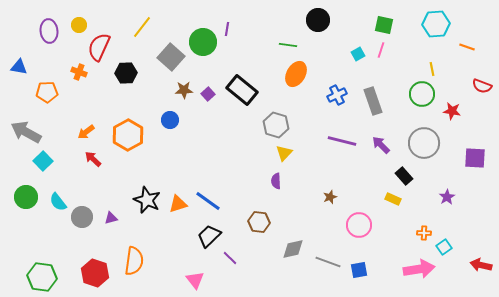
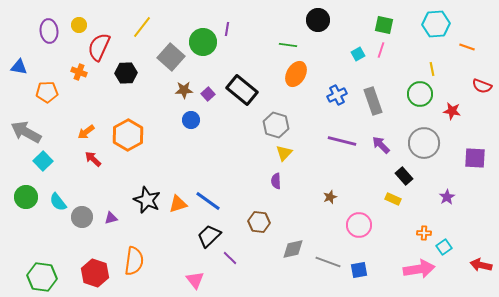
green circle at (422, 94): moved 2 px left
blue circle at (170, 120): moved 21 px right
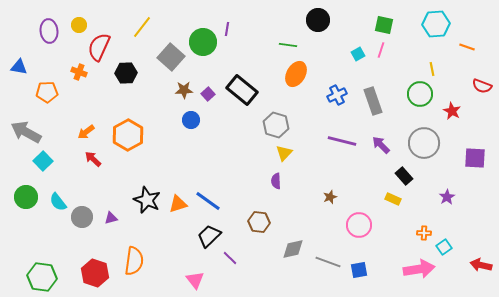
red star at (452, 111): rotated 18 degrees clockwise
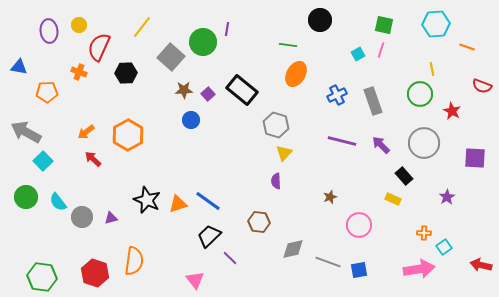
black circle at (318, 20): moved 2 px right
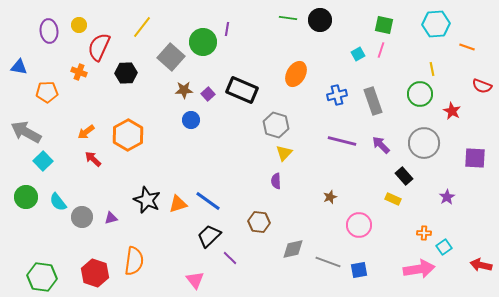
green line at (288, 45): moved 27 px up
black rectangle at (242, 90): rotated 16 degrees counterclockwise
blue cross at (337, 95): rotated 12 degrees clockwise
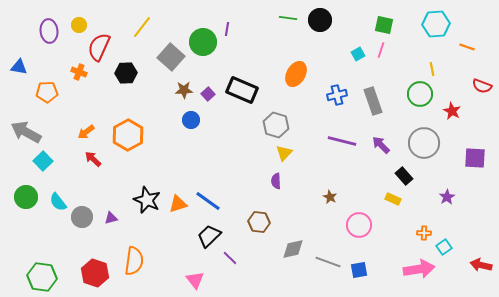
brown star at (330, 197): rotated 24 degrees counterclockwise
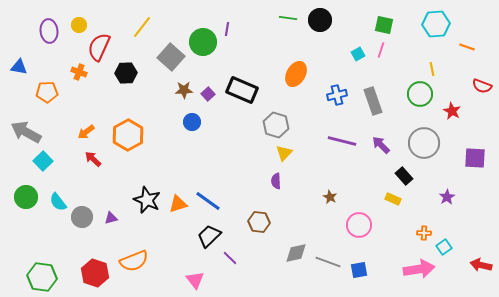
blue circle at (191, 120): moved 1 px right, 2 px down
gray diamond at (293, 249): moved 3 px right, 4 px down
orange semicircle at (134, 261): rotated 60 degrees clockwise
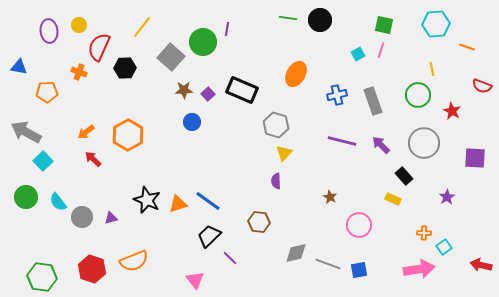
black hexagon at (126, 73): moved 1 px left, 5 px up
green circle at (420, 94): moved 2 px left, 1 px down
gray line at (328, 262): moved 2 px down
red hexagon at (95, 273): moved 3 px left, 4 px up
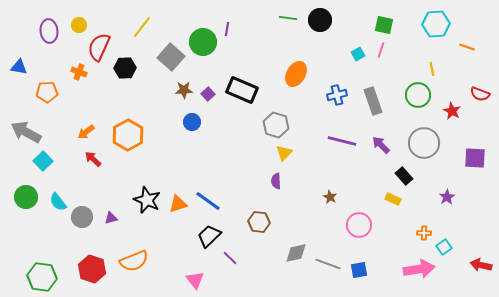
red semicircle at (482, 86): moved 2 px left, 8 px down
